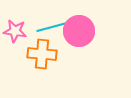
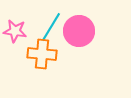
cyan line: moved 1 px left; rotated 44 degrees counterclockwise
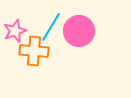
pink star: rotated 30 degrees counterclockwise
orange cross: moved 8 px left, 3 px up
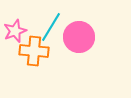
pink circle: moved 6 px down
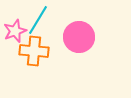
cyan line: moved 13 px left, 7 px up
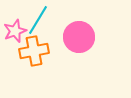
orange cross: rotated 16 degrees counterclockwise
